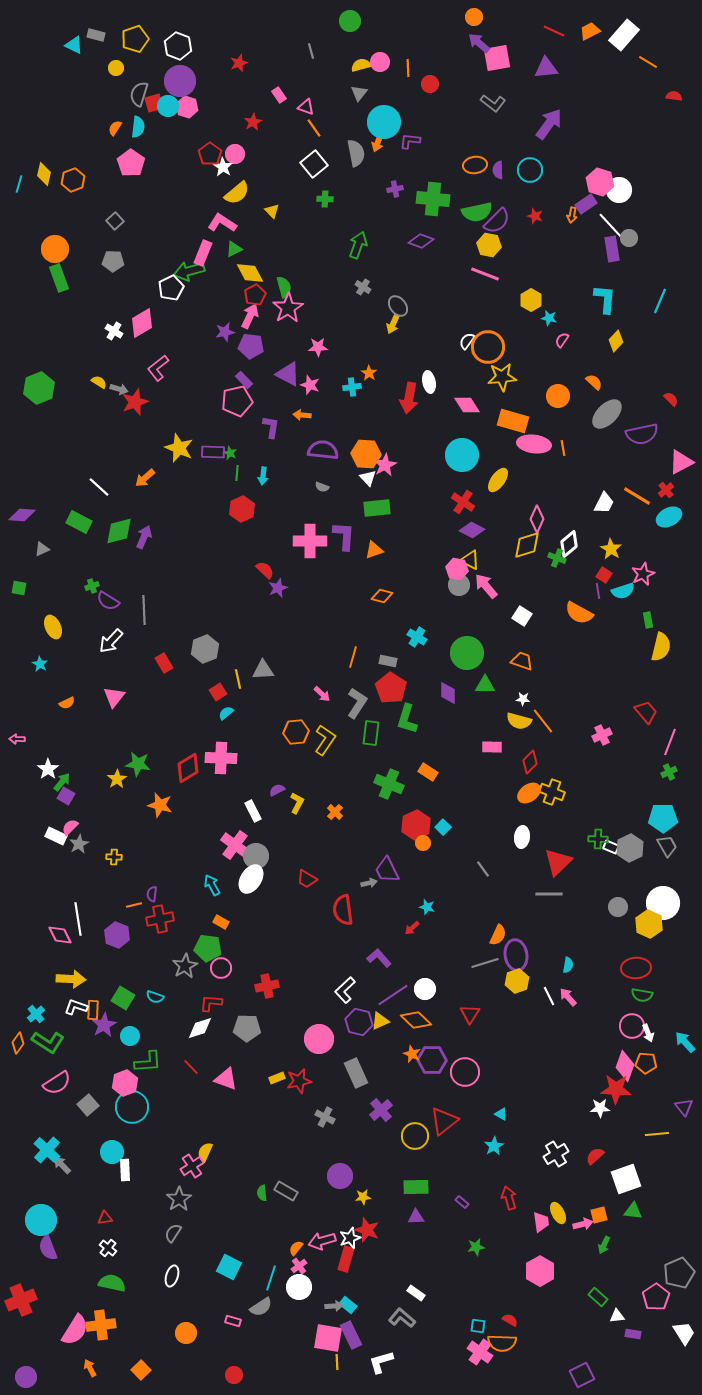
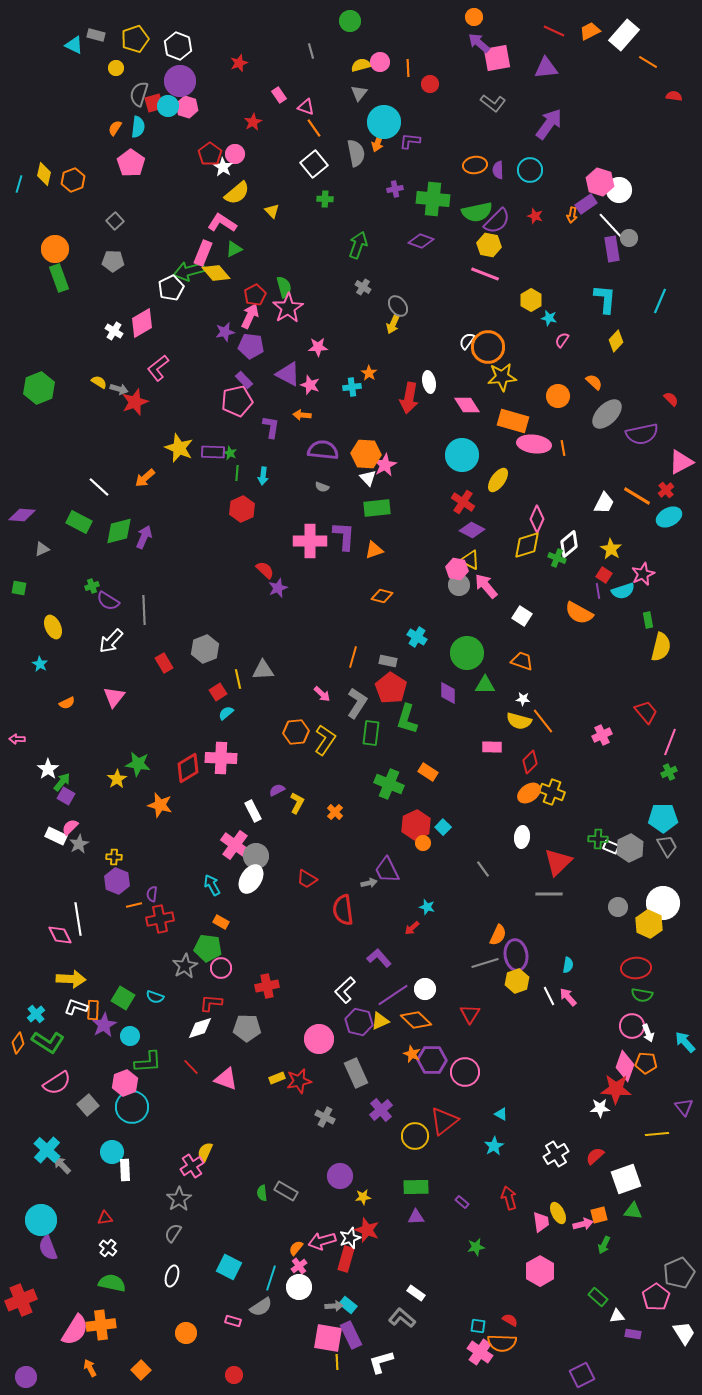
yellow diamond at (250, 273): moved 34 px left; rotated 12 degrees counterclockwise
purple hexagon at (117, 935): moved 54 px up
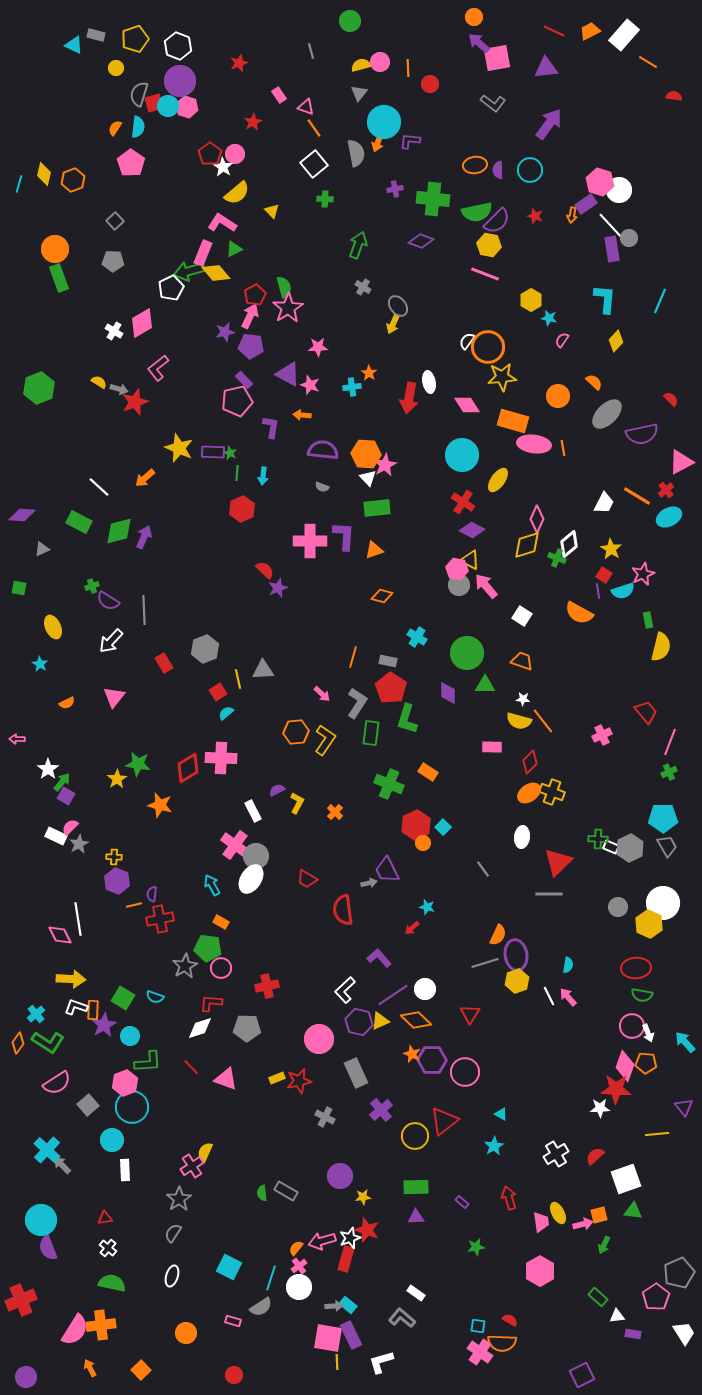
cyan circle at (112, 1152): moved 12 px up
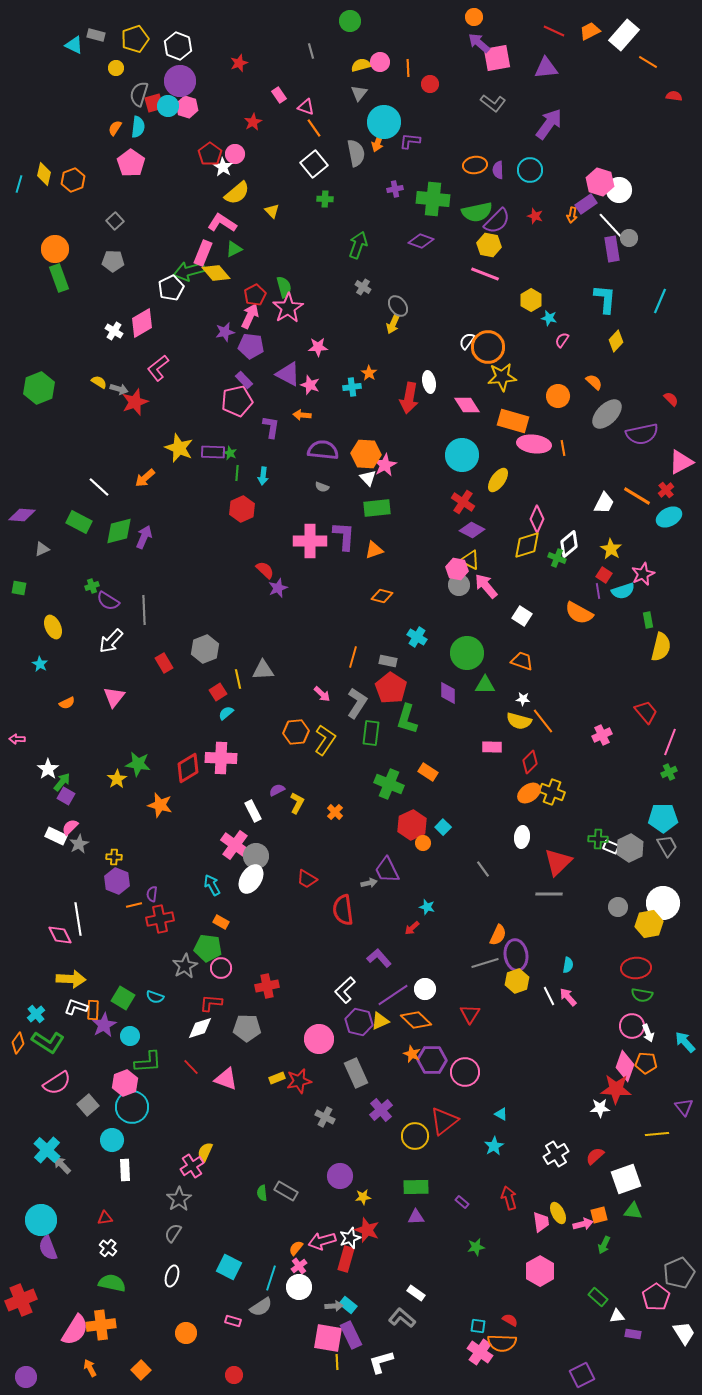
red hexagon at (416, 825): moved 4 px left
yellow hexagon at (649, 924): rotated 24 degrees clockwise
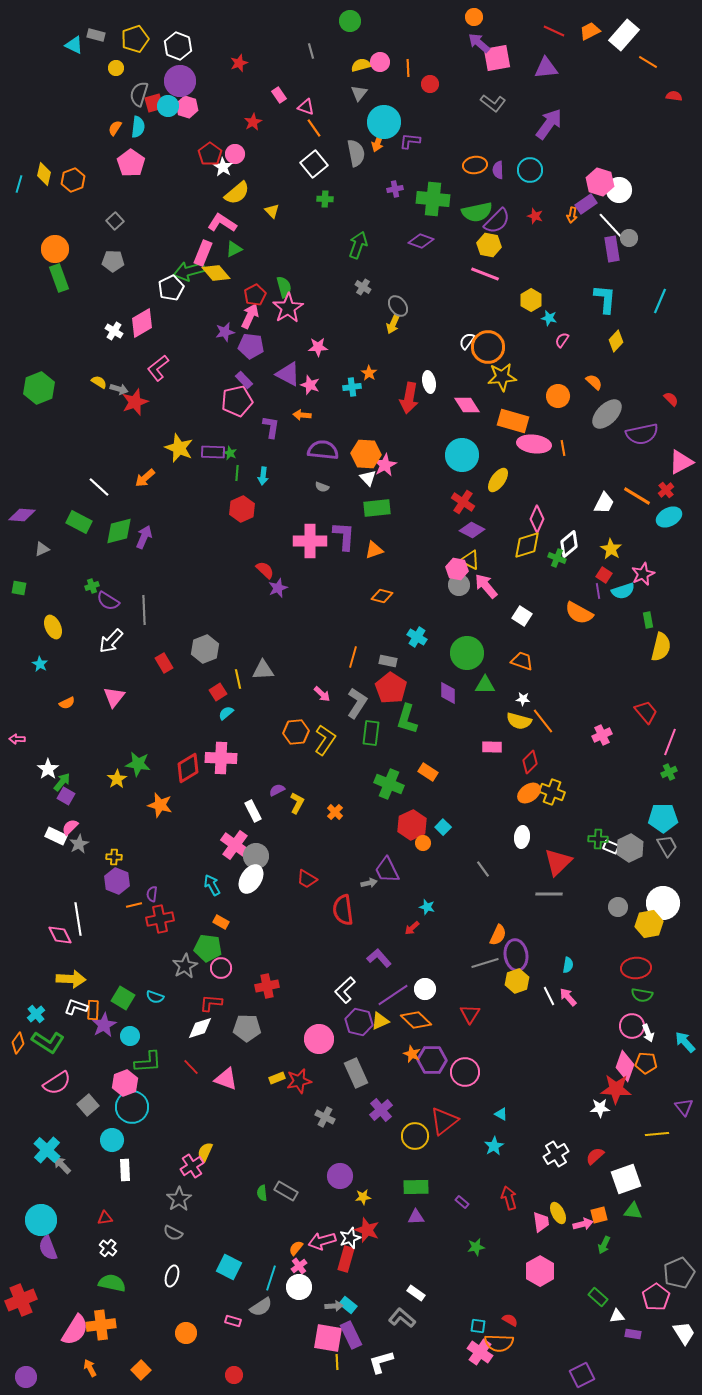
gray semicircle at (173, 1233): rotated 96 degrees counterclockwise
orange semicircle at (502, 1343): moved 3 px left
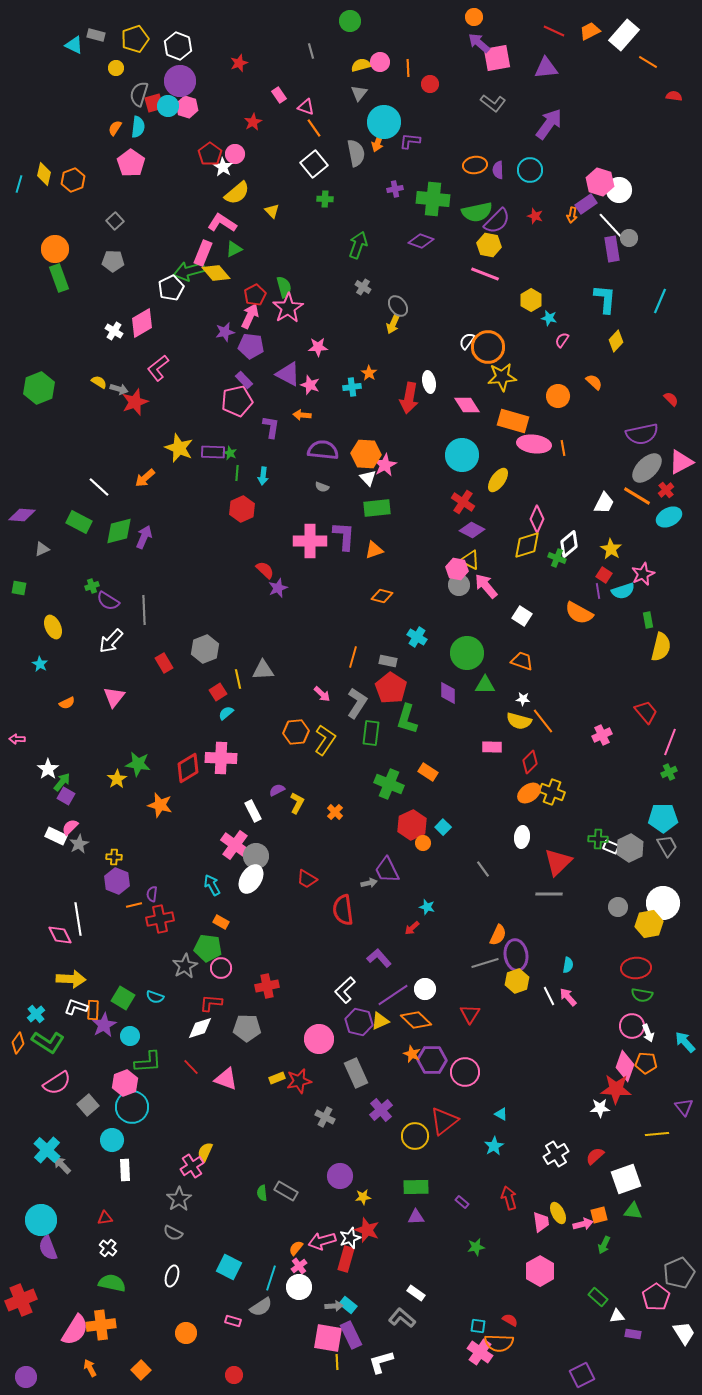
gray ellipse at (607, 414): moved 40 px right, 54 px down
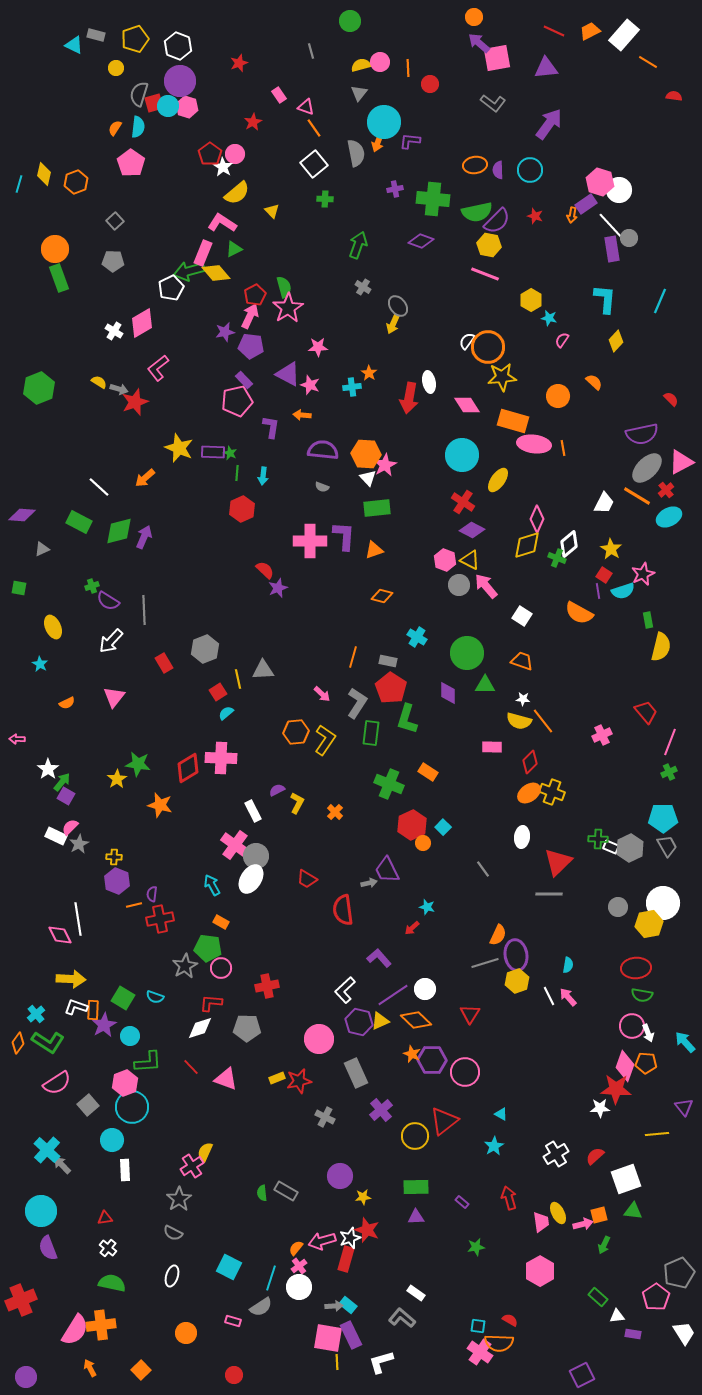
orange hexagon at (73, 180): moved 3 px right, 2 px down
pink hexagon at (457, 569): moved 12 px left, 9 px up; rotated 10 degrees clockwise
cyan circle at (41, 1220): moved 9 px up
